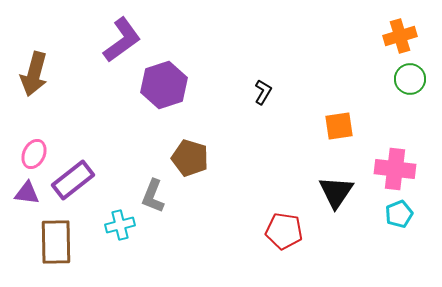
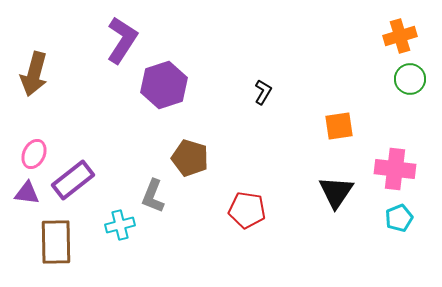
purple L-shape: rotated 21 degrees counterclockwise
cyan pentagon: moved 4 px down
red pentagon: moved 37 px left, 21 px up
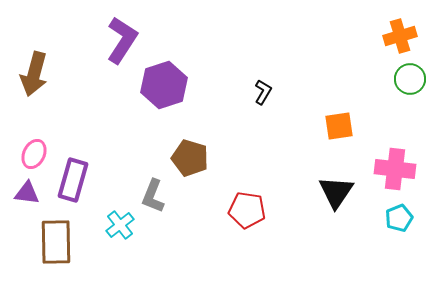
purple rectangle: rotated 36 degrees counterclockwise
cyan cross: rotated 24 degrees counterclockwise
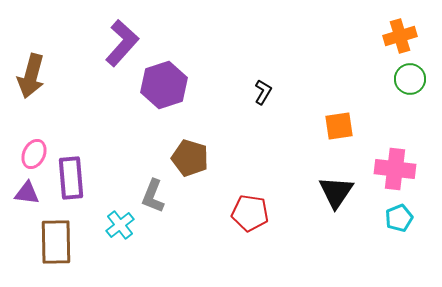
purple L-shape: moved 3 px down; rotated 9 degrees clockwise
brown arrow: moved 3 px left, 2 px down
purple rectangle: moved 2 px left, 2 px up; rotated 21 degrees counterclockwise
red pentagon: moved 3 px right, 3 px down
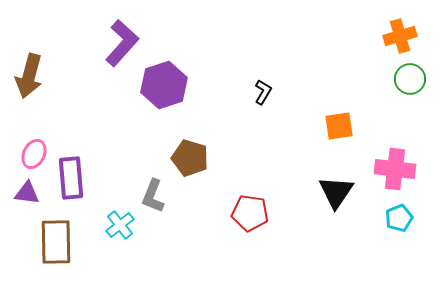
brown arrow: moved 2 px left
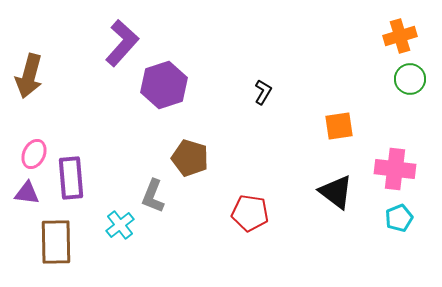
black triangle: rotated 27 degrees counterclockwise
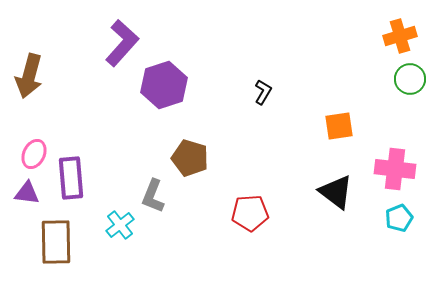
red pentagon: rotated 12 degrees counterclockwise
